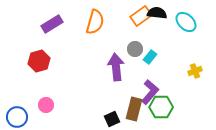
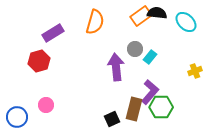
purple rectangle: moved 1 px right, 9 px down
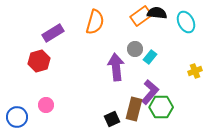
cyan ellipse: rotated 20 degrees clockwise
